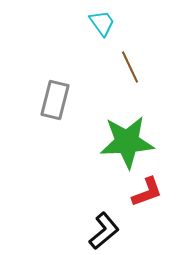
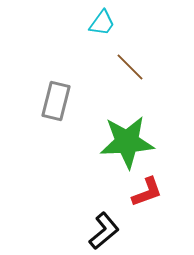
cyan trapezoid: rotated 72 degrees clockwise
brown line: rotated 20 degrees counterclockwise
gray rectangle: moved 1 px right, 1 px down
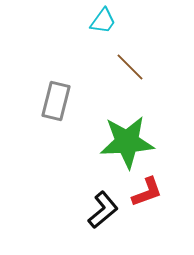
cyan trapezoid: moved 1 px right, 2 px up
black L-shape: moved 1 px left, 21 px up
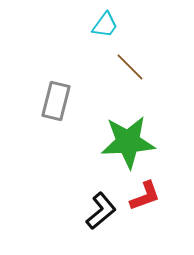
cyan trapezoid: moved 2 px right, 4 px down
green star: moved 1 px right
red L-shape: moved 2 px left, 4 px down
black L-shape: moved 2 px left, 1 px down
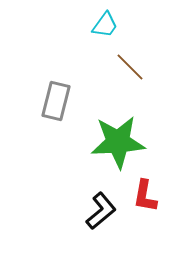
green star: moved 10 px left
red L-shape: rotated 120 degrees clockwise
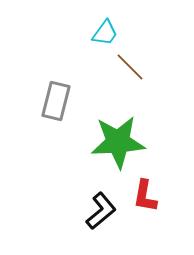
cyan trapezoid: moved 8 px down
